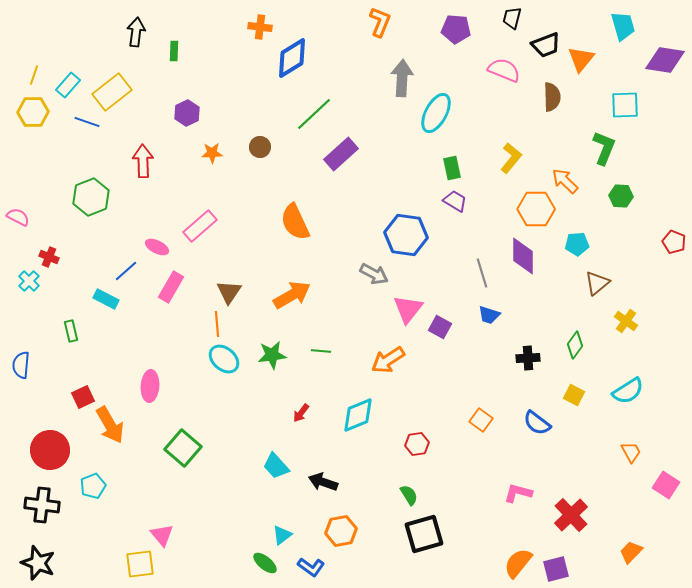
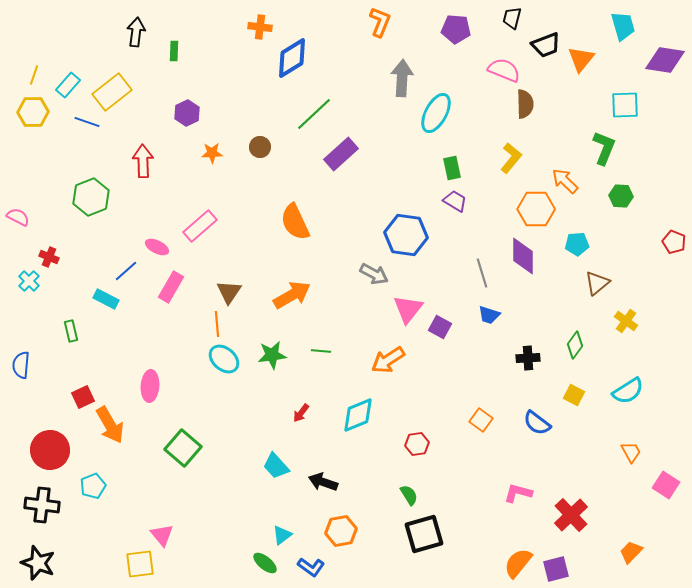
brown semicircle at (552, 97): moved 27 px left, 7 px down
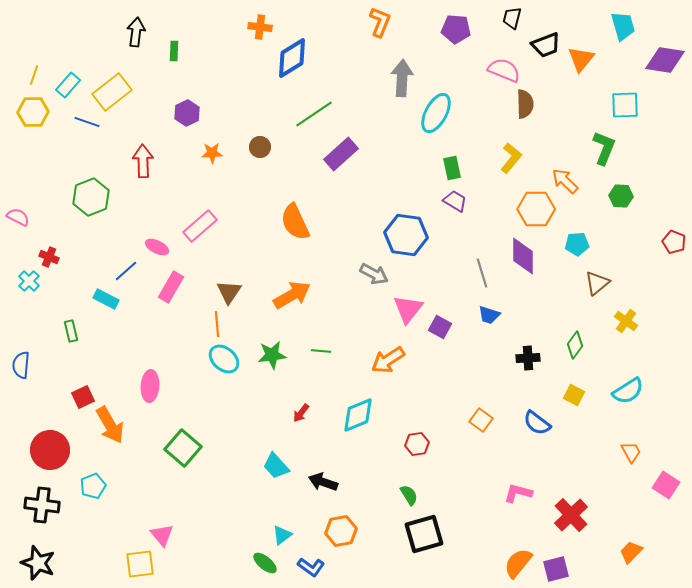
green line at (314, 114): rotated 9 degrees clockwise
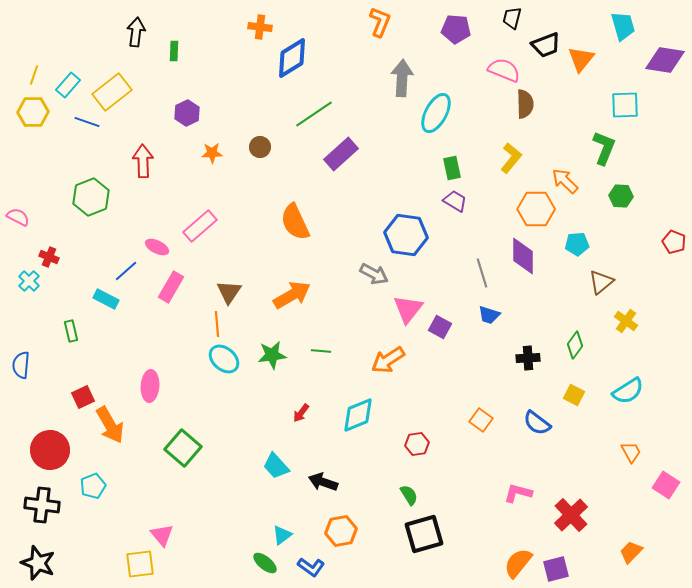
brown triangle at (597, 283): moved 4 px right, 1 px up
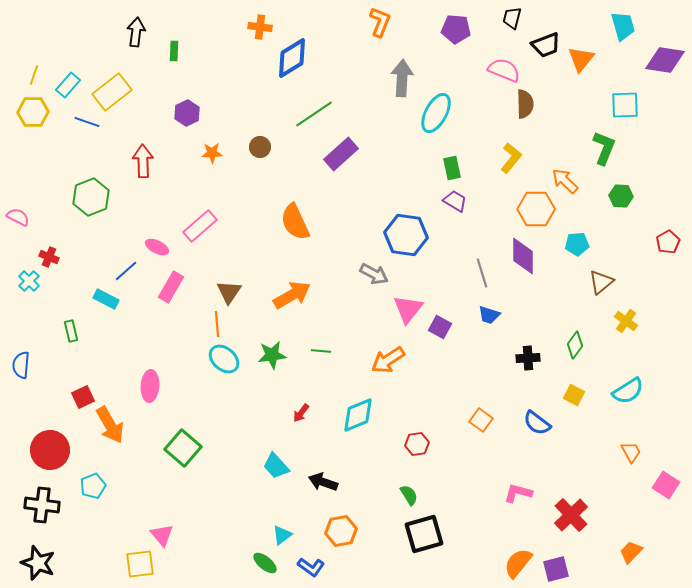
red pentagon at (674, 242): moved 6 px left; rotated 20 degrees clockwise
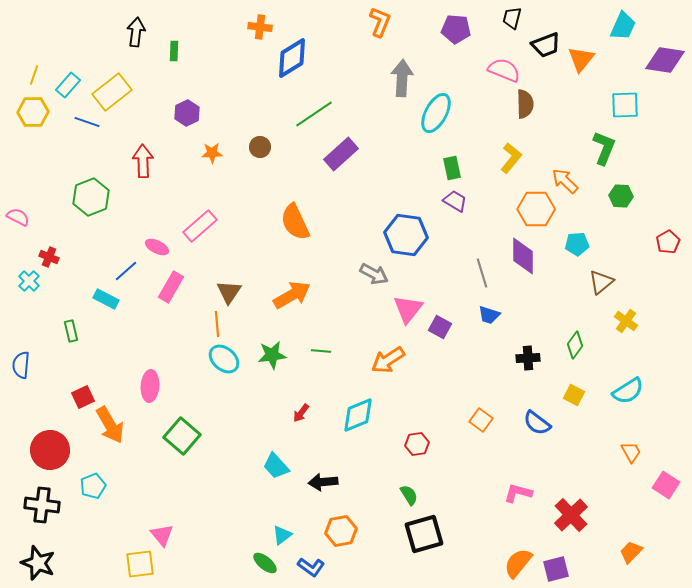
cyan trapezoid at (623, 26): rotated 40 degrees clockwise
green square at (183, 448): moved 1 px left, 12 px up
black arrow at (323, 482): rotated 24 degrees counterclockwise
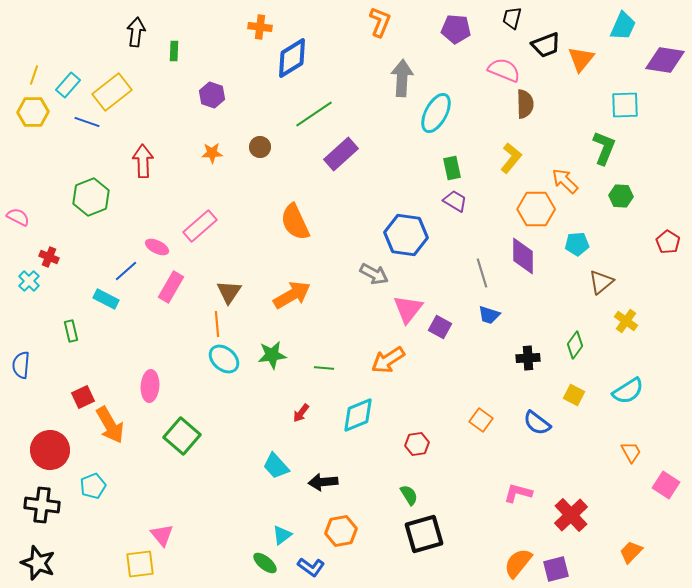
purple hexagon at (187, 113): moved 25 px right, 18 px up; rotated 15 degrees counterclockwise
red pentagon at (668, 242): rotated 10 degrees counterclockwise
green line at (321, 351): moved 3 px right, 17 px down
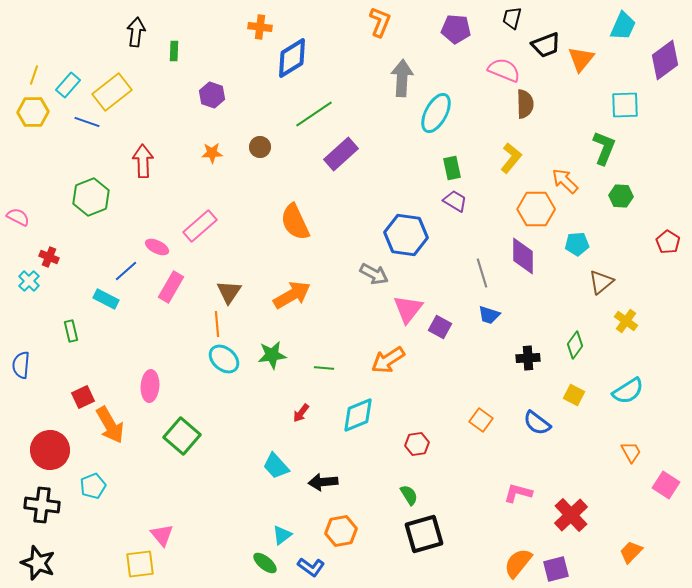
purple diamond at (665, 60): rotated 45 degrees counterclockwise
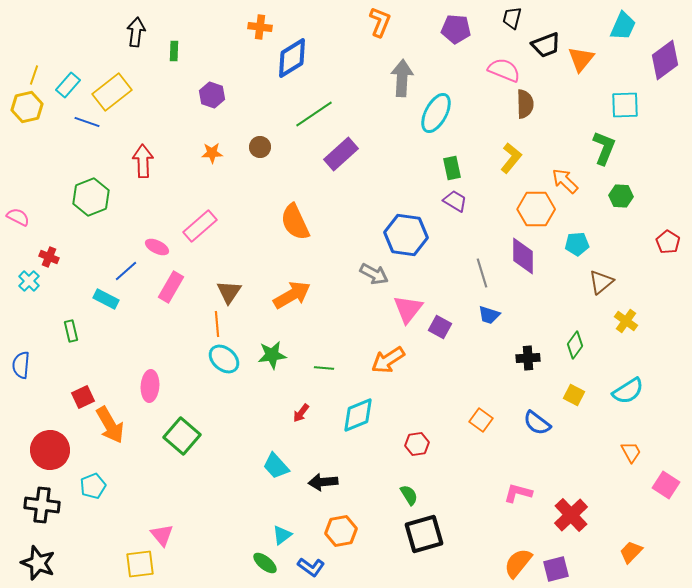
yellow hexagon at (33, 112): moved 6 px left, 5 px up; rotated 12 degrees counterclockwise
